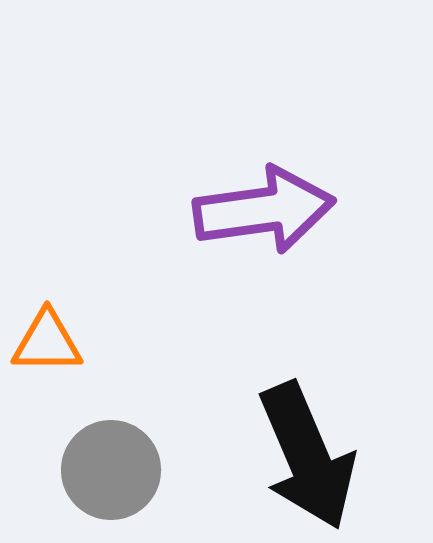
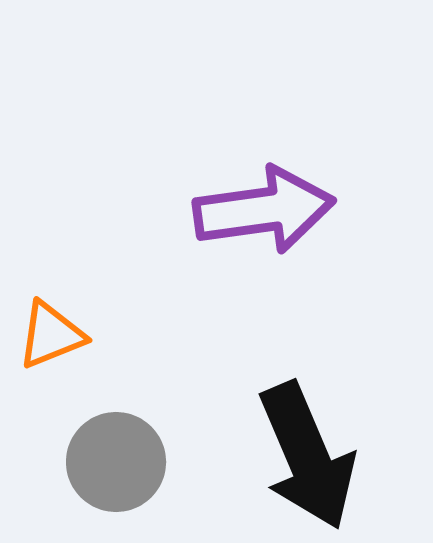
orange triangle: moved 4 px right, 7 px up; rotated 22 degrees counterclockwise
gray circle: moved 5 px right, 8 px up
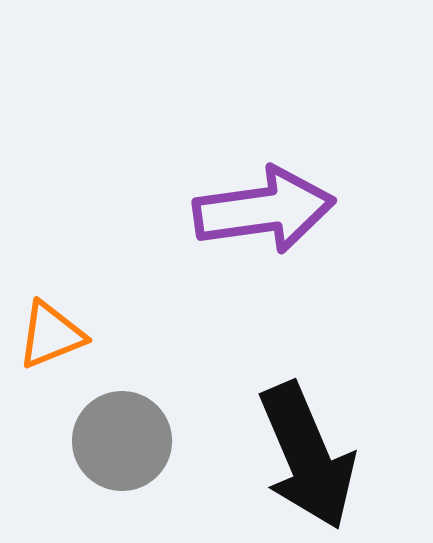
gray circle: moved 6 px right, 21 px up
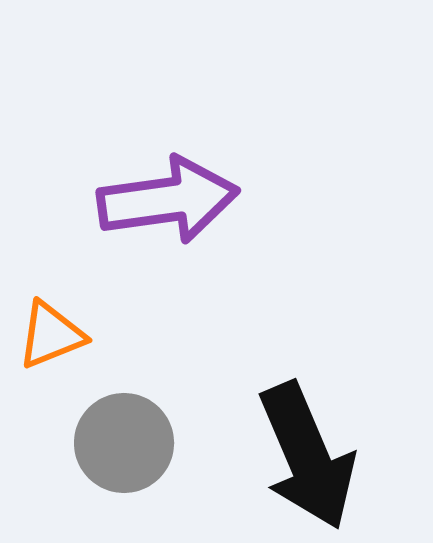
purple arrow: moved 96 px left, 10 px up
gray circle: moved 2 px right, 2 px down
